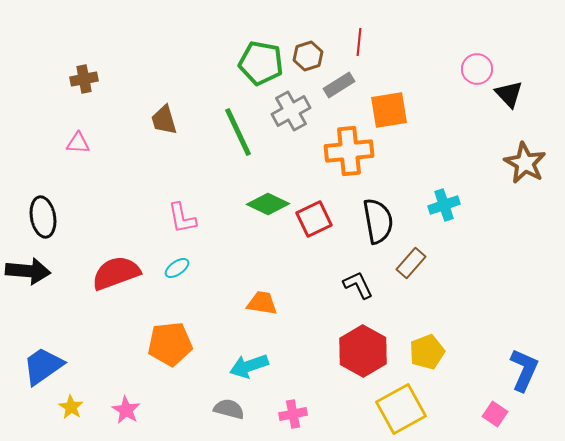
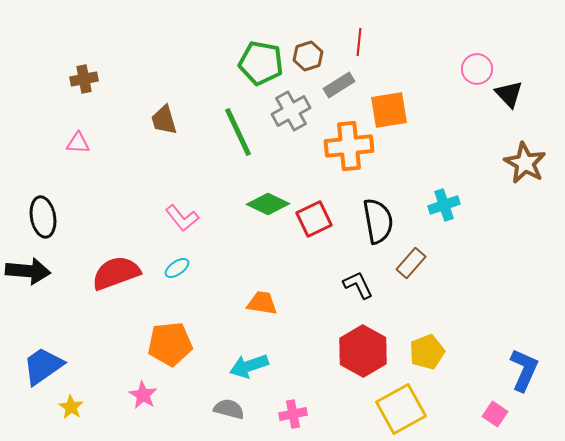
orange cross: moved 5 px up
pink L-shape: rotated 28 degrees counterclockwise
pink star: moved 17 px right, 15 px up
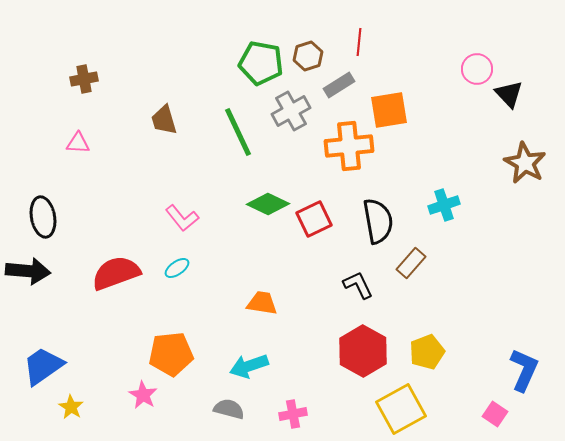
orange pentagon: moved 1 px right, 10 px down
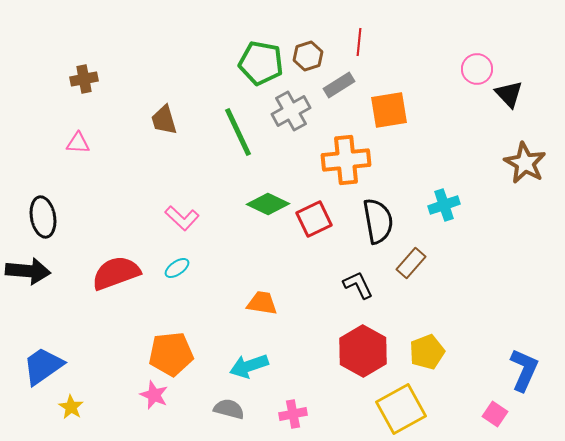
orange cross: moved 3 px left, 14 px down
pink L-shape: rotated 8 degrees counterclockwise
pink star: moved 11 px right; rotated 8 degrees counterclockwise
